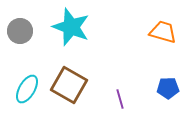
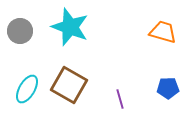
cyan star: moved 1 px left
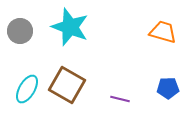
brown square: moved 2 px left
purple line: rotated 60 degrees counterclockwise
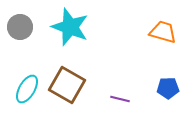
gray circle: moved 4 px up
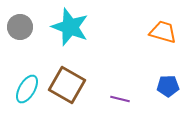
blue pentagon: moved 2 px up
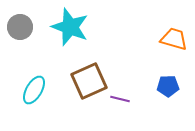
orange trapezoid: moved 11 px right, 7 px down
brown square: moved 22 px right, 4 px up; rotated 36 degrees clockwise
cyan ellipse: moved 7 px right, 1 px down
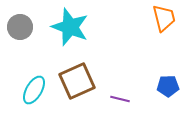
orange trapezoid: moved 10 px left, 21 px up; rotated 60 degrees clockwise
brown square: moved 12 px left
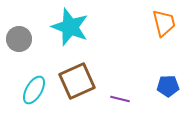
orange trapezoid: moved 5 px down
gray circle: moved 1 px left, 12 px down
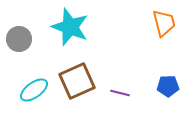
cyan ellipse: rotated 24 degrees clockwise
purple line: moved 6 px up
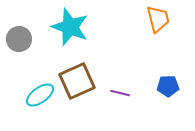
orange trapezoid: moved 6 px left, 4 px up
cyan ellipse: moved 6 px right, 5 px down
